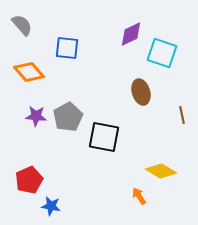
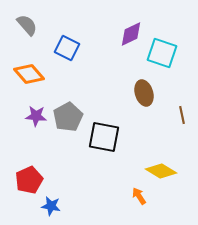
gray semicircle: moved 5 px right
blue square: rotated 20 degrees clockwise
orange diamond: moved 2 px down
brown ellipse: moved 3 px right, 1 px down
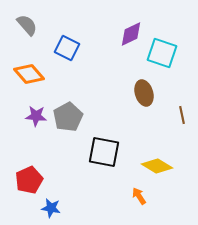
black square: moved 15 px down
yellow diamond: moved 4 px left, 5 px up
blue star: moved 2 px down
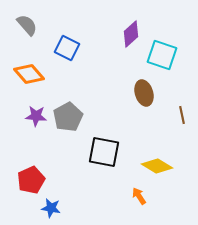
purple diamond: rotated 16 degrees counterclockwise
cyan square: moved 2 px down
red pentagon: moved 2 px right
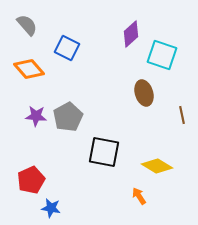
orange diamond: moved 5 px up
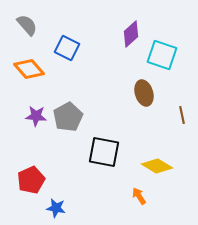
blue star: moved 5 px right
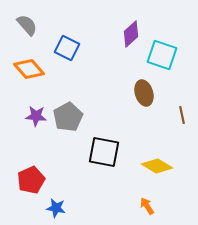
orange arrow: moved 8 px right, 10 px down
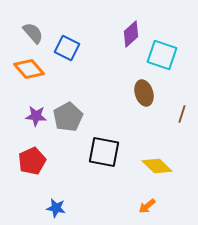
gray semicircle: moved 6 px right, 8 px down
brown line: moved 1 px up; rotated 30 degrees clockwise
yellow diamond: rotated 12 degrees clockwise
red pentagon: moved 1 px right, 19 px up
orange arrow: rotated 96 degrees counterclockwise
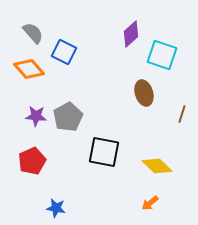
blue square: moved 3 px left, 4 px down
orange arrow: moved 3 px right, 3 px up
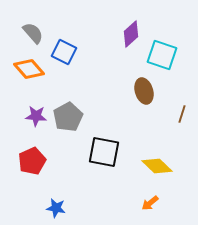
brown ellipse: moved 2 px up
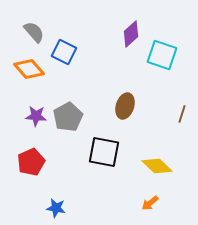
gray semicircle: moved 1 px right, 1 px up
brown ellipse: moved 19 px left, 15 px down; rotated 35 degrees clockwise
red pentagon: moved 1 px left, 1 px down
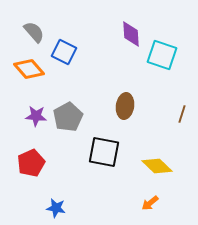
purple diamond: rotated 52 degrees counterclockwise
brown ellipse: rotated 10 degrees counterclockwise
red pentagon: moved 1 px down
